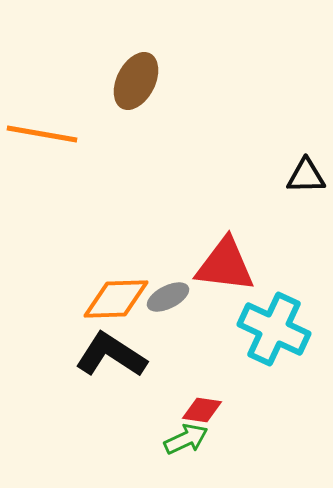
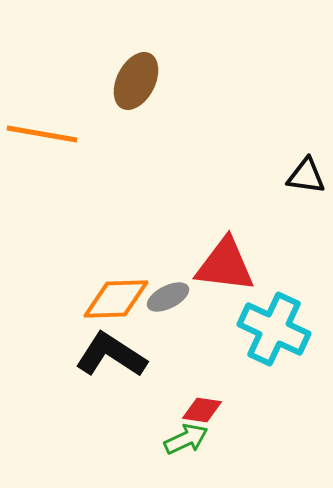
black triangle: rotated 9 degrees clockwise
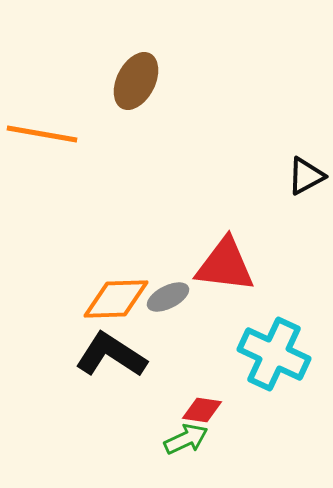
black triangle: rotated 36 degrees counterclockwise
cyan cross: moved 25 px down
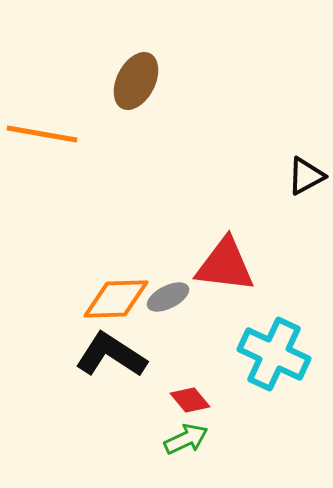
red diamond: moved 12 px left, 10 px up; rotated 42 degrees clockwise
